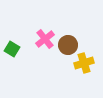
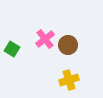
yellow cross: moved 15 px left, 17 px down
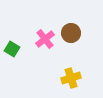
brown circle: moved 3 px right, 12 px up
yellow cross: moved 2 px right, 2 px up
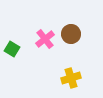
brown circle: moved 1 px down
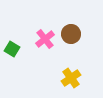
yellow cross: rotated 18 degrees counterclockwise
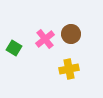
green square: moved 2 px right, 1 px up
yellow cross: moved 2 px left, 9 px up; rotated 24 degrees clockwise
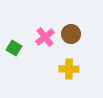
pink cross: moved 2 px up
yellow cross: rotated 12 degrees clockwise
